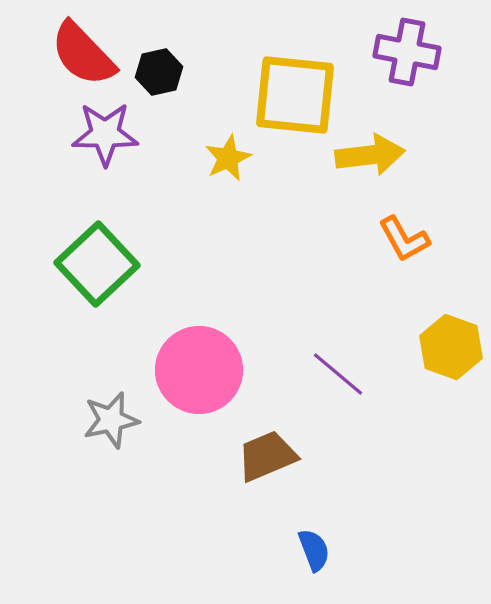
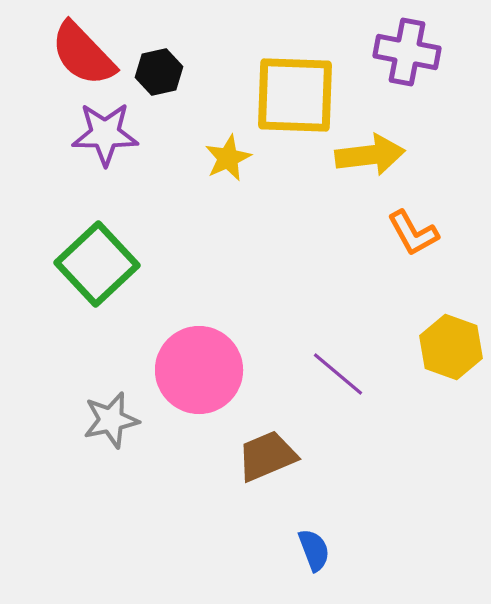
yellow square: rotated 4 degrees counterclockwise
orange L-shape: moved 9 px right, 6 px up
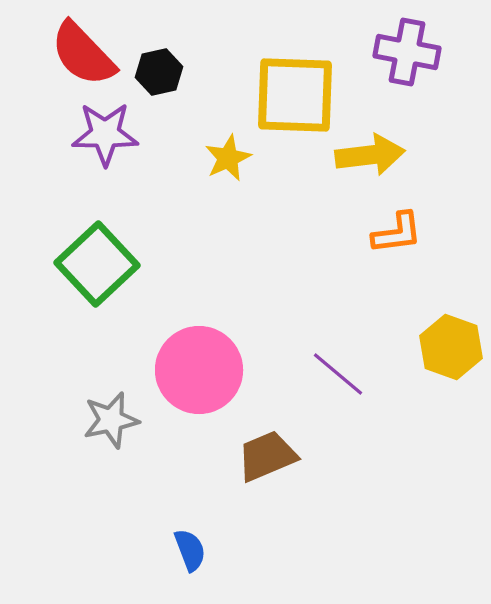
orange L-shape: moved 16 px left; rotated 68 degrees counterclockwise
blue semicircle: moved 124 px left
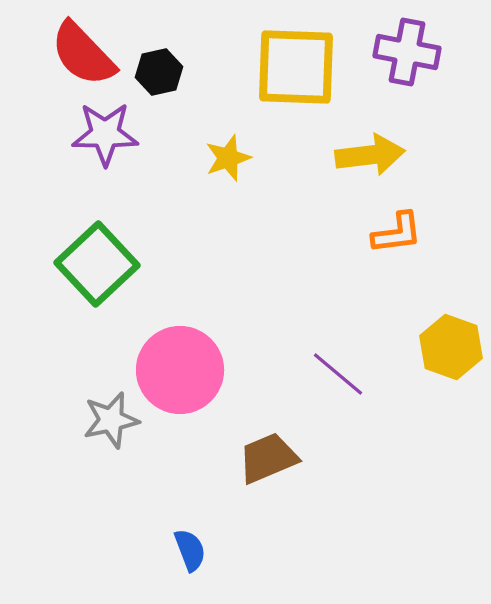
yellow square: moved 1 px right, 28 px up
yellow star: rotated 6 degrees clockwise
pink circle: moved 19 px left
brown trapezoid: moved 1 px right, 2 px down
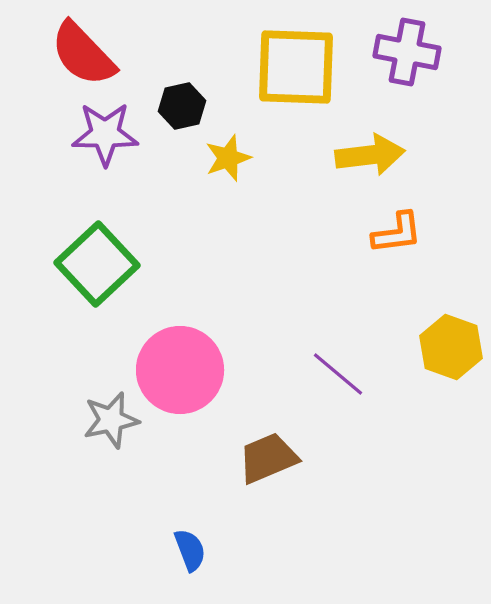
black hexagon: moved 23 px right, 34 px down
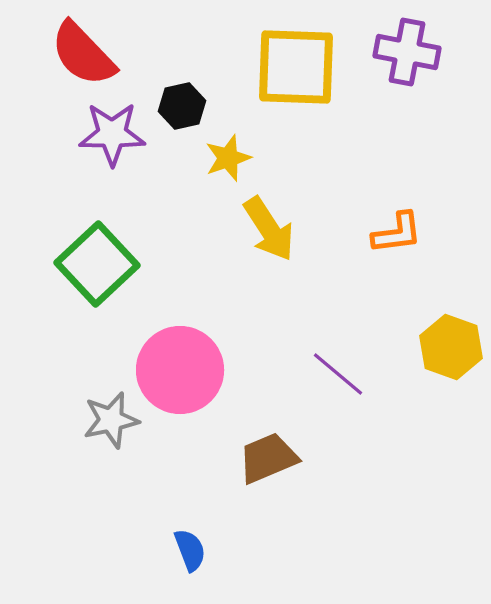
purple star: moved 7 px right
yellow arrow: moved 101 px left, 74 px down; rotated 64 degrees clockwise
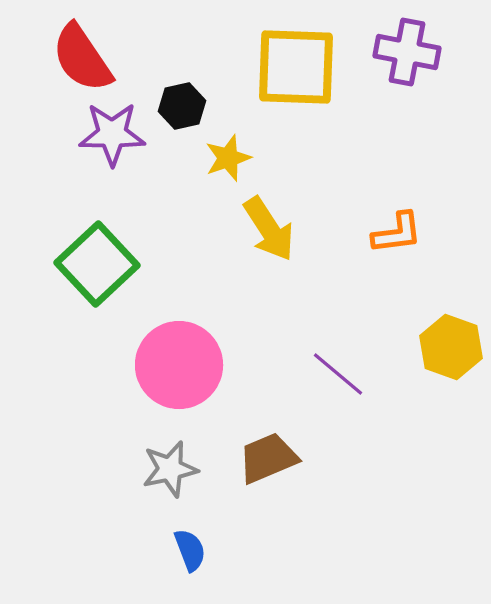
red semicircle: moved 1 px left, 4 px down; rotated 10 degrees clockwise
pink circle: moved 1 px left, 5 px up
gray star: moved 59 px right, 49 px down
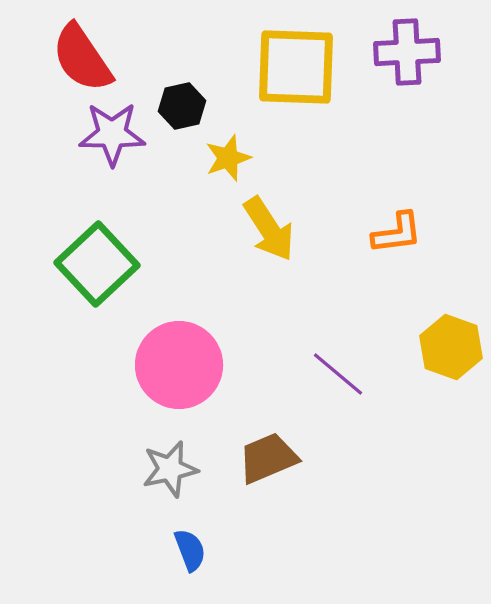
purple cross: rotated 14 degrees counterclockwise
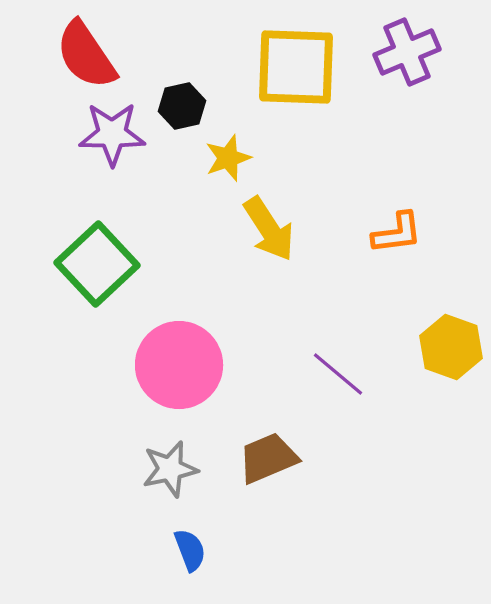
purple cross: rotated 20 degrees counterclockwise
red semicircle: moved 4 px right, 3 px up
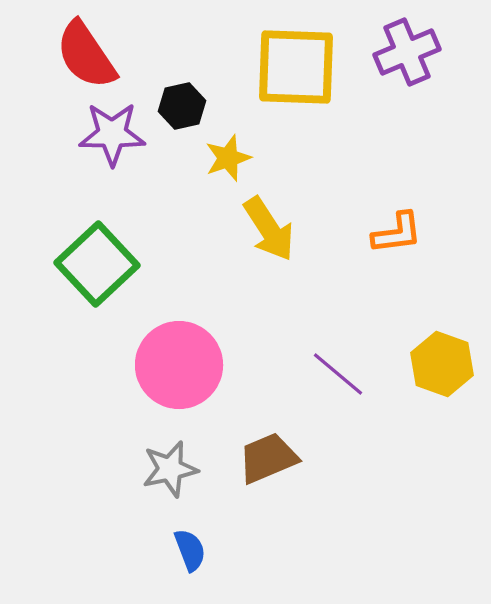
yellow hexagon: moved 9 px left, 17 px down
